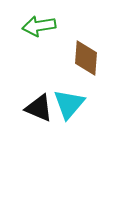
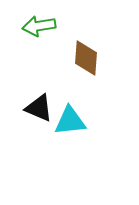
cyan triangle: moved 1 px right, 17 px down; rotated 44 degrees clockwise
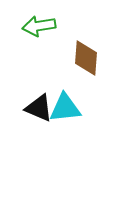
cyan triangle: moved 5 px left, 13 px up
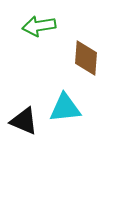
black triangle: moved 15 px left, 13 px down
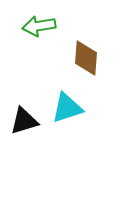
cyan triangle: moved 2 px right; rotated 12 degrees counterclockwise
black triangle: rotated 40 degrees counterclockwise
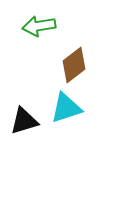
brown diamond: moved 12 px left, 7 px down; rotated 48 degrees clockwise
cyan triangle: moved 1 px left
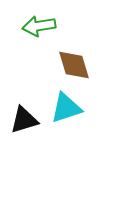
brown diamond: rotated 69 degrees counterclockwise
black triangle: moved 1 px up
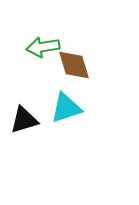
green arrow: moved 4 px right, 21 px down
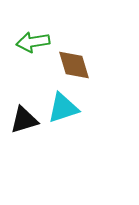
green arrow: moved 10 px left, 5 px up
cyan triangle: moved 3 px left
